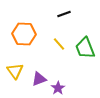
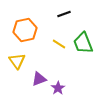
orange hexagon: moved 1 px right, 4 px up; rotated 15 degrees counterclockwise
yellow line: rotated 16 degrees counterclockwise
green trapezoid: moved 2 px left, 5 px up
yellow triangle: moved 2 px right, 10 px up
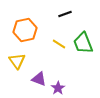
black line: moved 1 px right
purple triangle: rotated 42 degrees clockwise
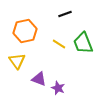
orange hexagon: moved 1 px down
purple star: rotated 16 degrees counterclockwise
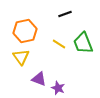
yellow triangle: moved 4 px right, 4 px up
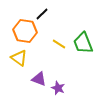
black line: moved 23 px left; rotated 24 degrees counterclockwise
orange hexagon: rotated 20 degrees clockwise
yellow triangle: moved 2 px left, 1 px down; rotated 18 degrees counterclockwise
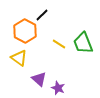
black line: moved 1 px down
orange hexagon: rotated 20 degrees clockwise
purple triangle: rotated 21 degrees clockwise
